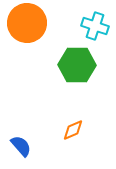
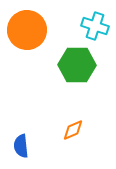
orange circle: moved 7 px down
blue semicircle: rotated 145 degrees counterclockwise
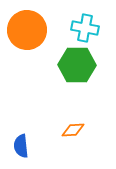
cyan cross: moved 10 px left, 2 px down; rotated 8 degrees counterclockwise
orange diamond: rotated 20 degrees clockwise
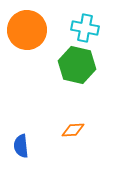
green hexagon: rotated 12 degrees clockwise
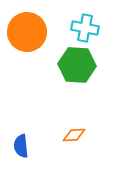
orange circle: moved 2 px down
green hexagon: rotated 9 degrees counterclockwise
orange diamond: moved 1 px right, 5 px down
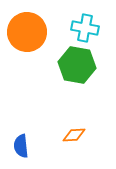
green hexagon: rotated 6 degrees clockwise
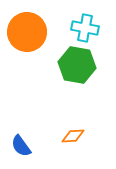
orange diamond: moved 1 px left, 1 px down
blue semicircle: rotated 30 degrees counterclockwise
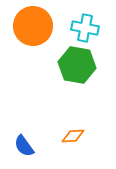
orange circle: moved 6 px right, 6 px up
blue semicircle: moved 3 px right
